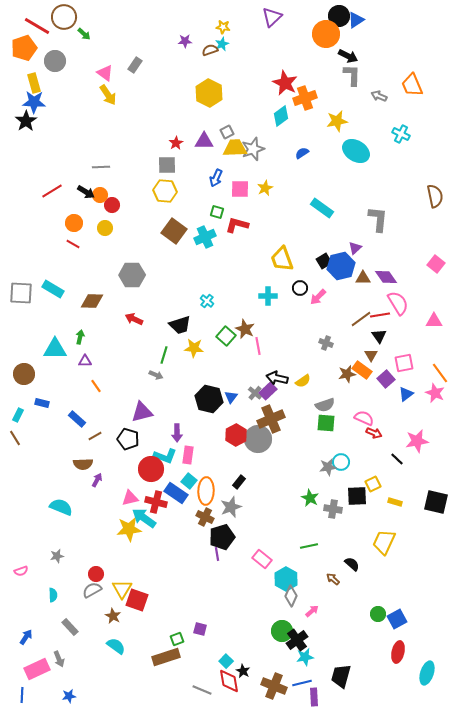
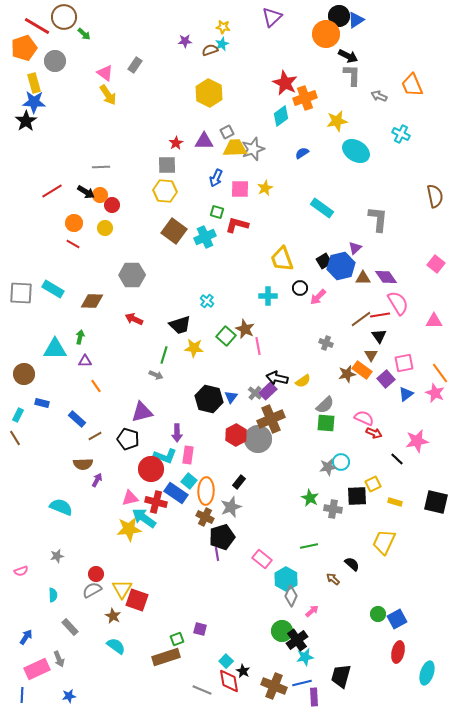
gray semicircle at (325, 405): rotated 24 degrees counterclockwise
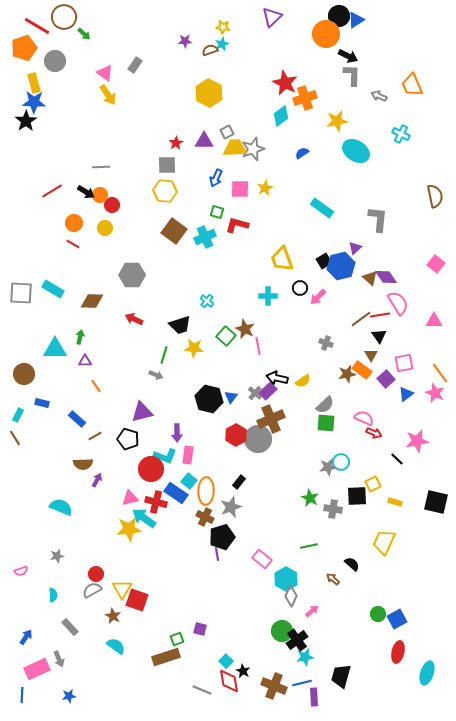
brown triangle at (363, 278): moved 7 px right; rotated 42 degrees clockwise
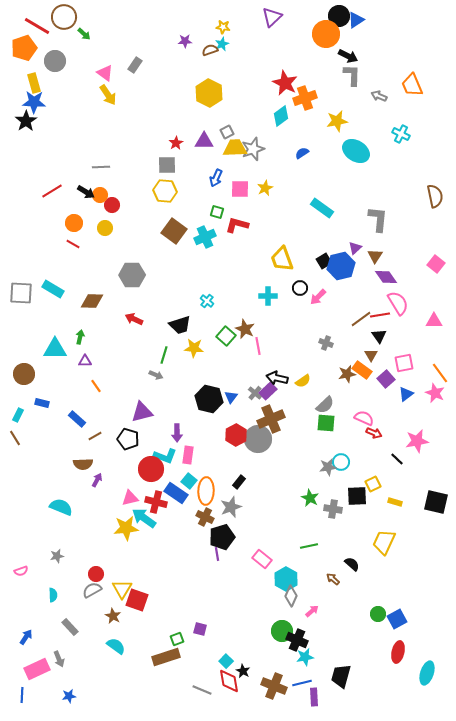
brown triangle at (370, 278): moved 5 px right, 22 px up; rotated 21 degrees clockwise
yellow star at (129, 529): moved 3 px left, 1 px up
black cross at (297, 640): rotated 30 degrees counterclockwise
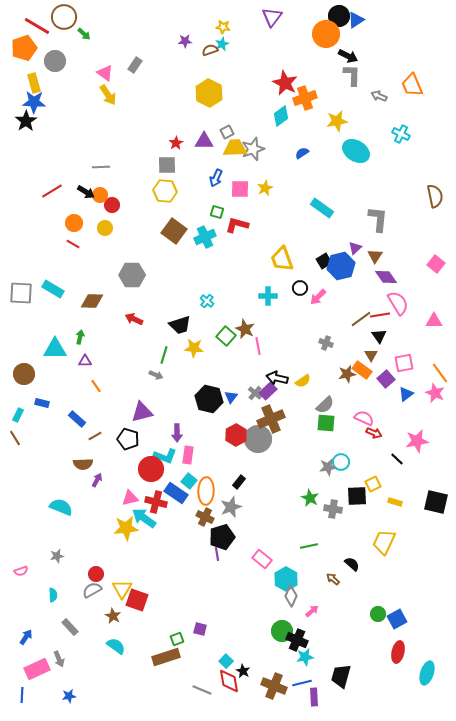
purple triangle at (272, 17): rotated 10 degrees counterclockwise
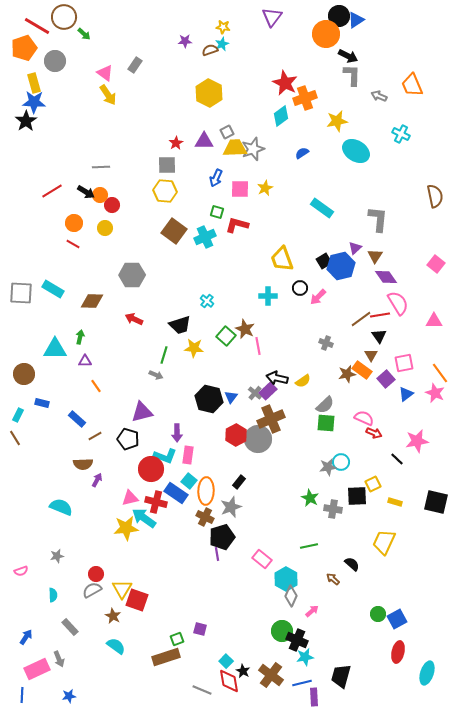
brown cross at (274, 686): moved 3 px left, 11 px up; rotated 15 degrees clockwise
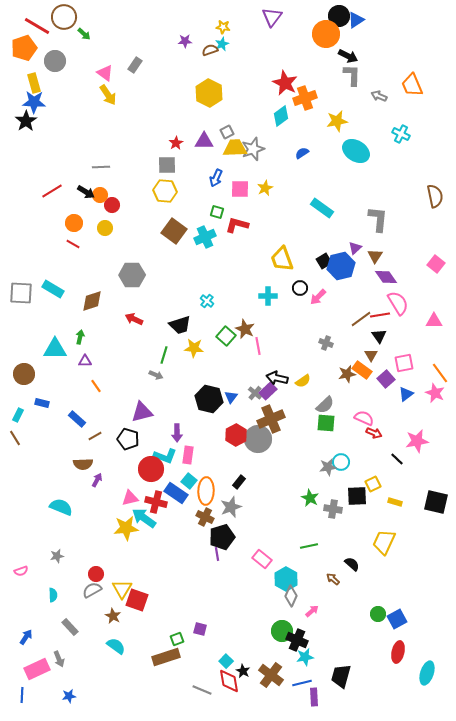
brown diamond at (92, 301): rotated 20 degrees counterclockwise
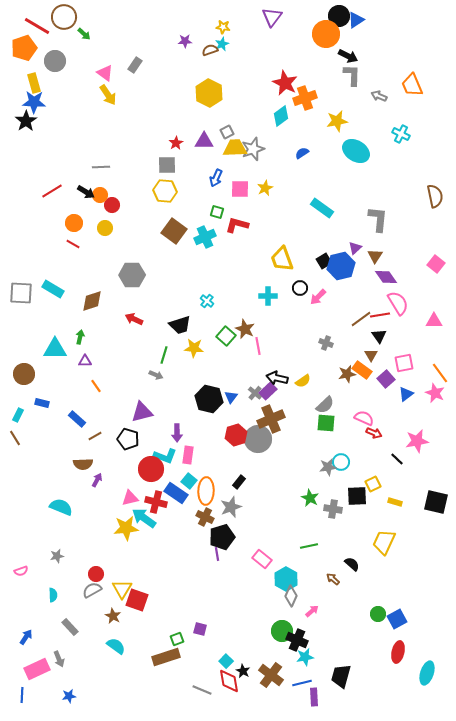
red hexagon at (236, 435): rotated 10 degrees clockwise
